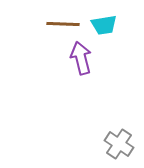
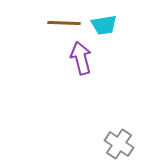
brown line: moved 1 px right, 1 px up
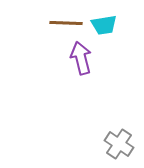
brown line: moved 2 px right
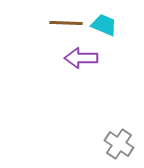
cyan trapezoid: rotated 148 degrees counterclockwise
purple arrow: rotated 76 degrees counterclockwise
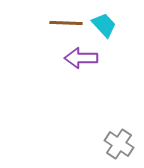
cyan trapezoid: rotated 24 degrees clockwise
